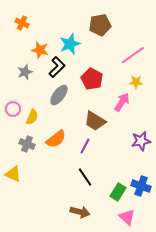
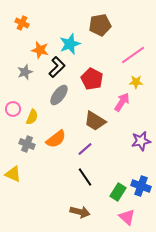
purple line: moved 3 px down; rotated 21 degrees clockwise
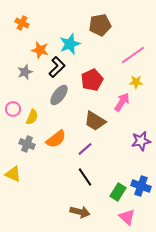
red pentagon: moved 1 px down; rotated 20 degrees clockwise
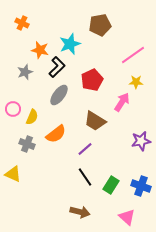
orange semicircle: moved 5 px up
green rectangle: moved 7 px left, 7 px up
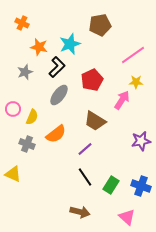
orange star: moved 1 px left, 3 px up
pink arrow: moved 2 px up
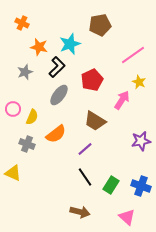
yellow star: moved 3 px right; rotated 24 degrees clockwise
yellow triangle: moved 1 px up
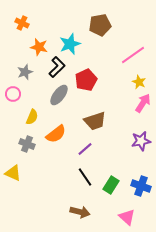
red pentagon: moved 6 px left
pink arrow: moved 21 px right, 3 px down
pink circle: moved 15 px up
brown trapezoid: rotated 50 degrees counterclockwise
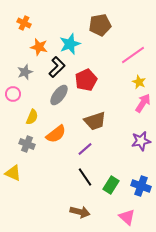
orange cross: moved 2 px right
